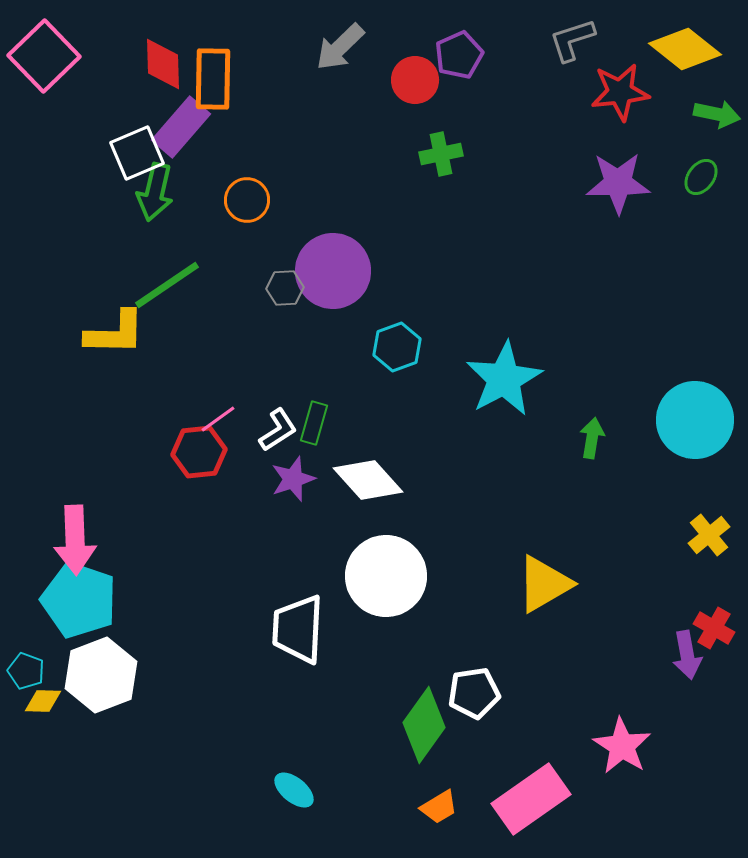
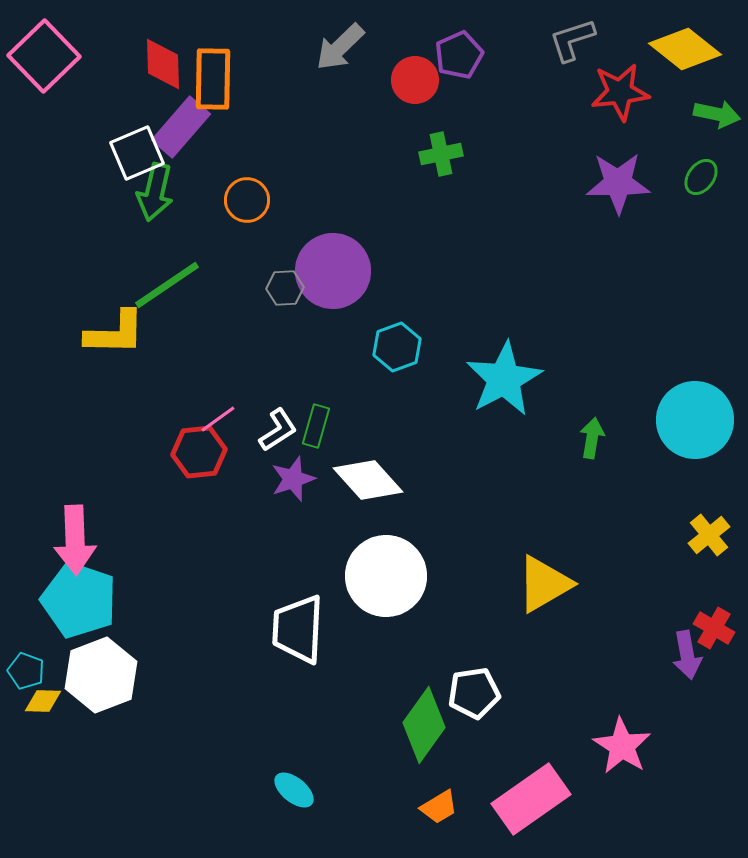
green rectangle at (314, 423): moved 2 px right, 3 px down
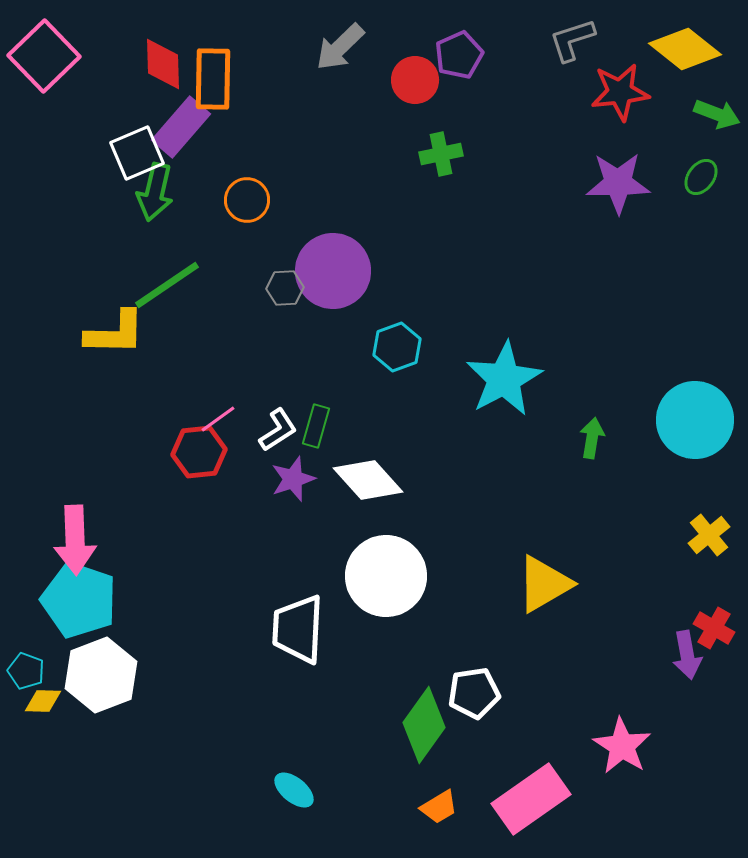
green arrow at (717, 114): rotated 9 degrees clockwise
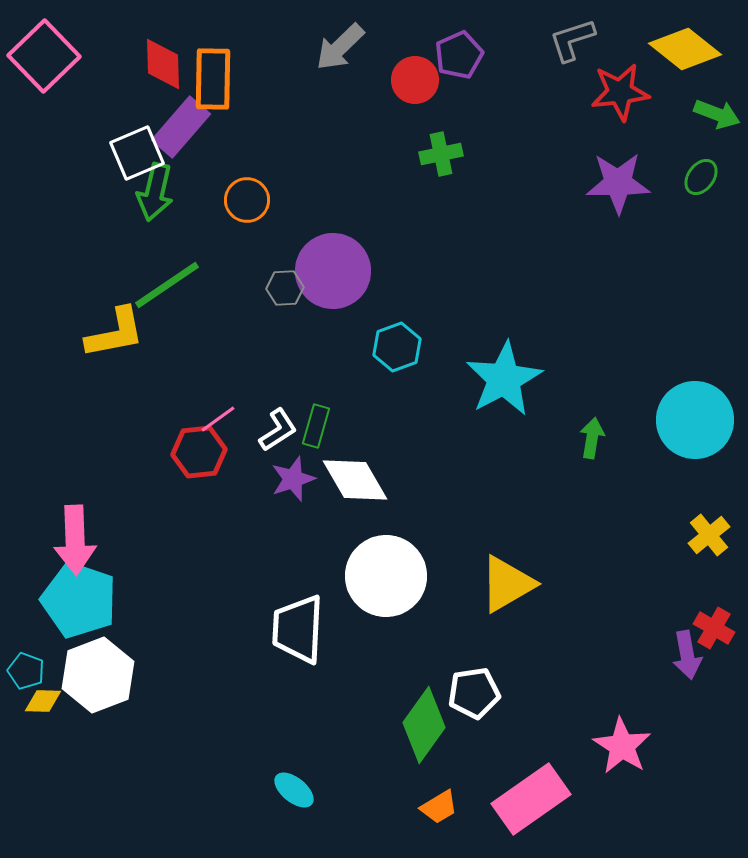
yellow L-shape at (115, 333): rotated 12 degrees counterclockwise
white diamond at (368, 480): moved 13 px left; rotated 12 degrees clockwise
yellow triangle at (544, 584): moved 37 px left
white hexagon at (101, 675): moved 3 px left
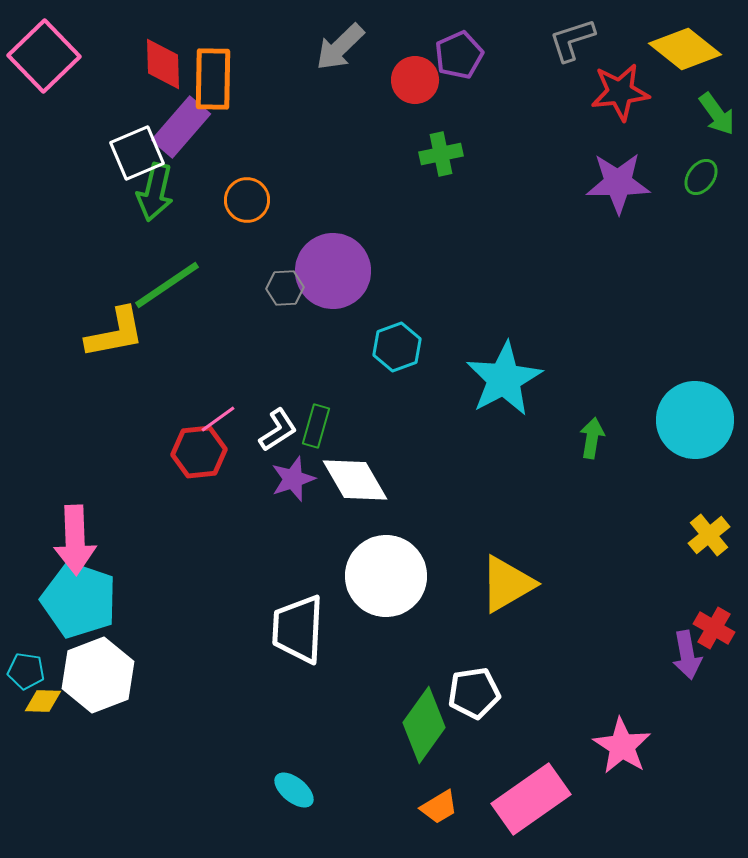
green arrow at (717, 114): rotated 33 degrees clockwise
cyan pentagon at (26, 671): rotated 12 degrees counterclockwise
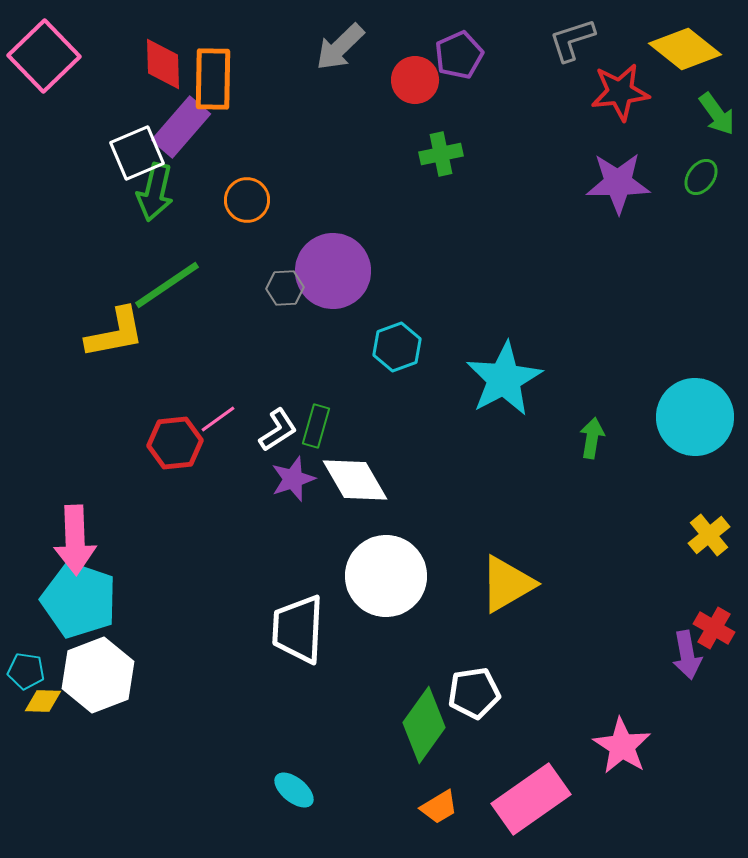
cyan circle at (695, 420): moved 3 px up
red hexagon at (199, 452): moved 24 px left, 9 px up
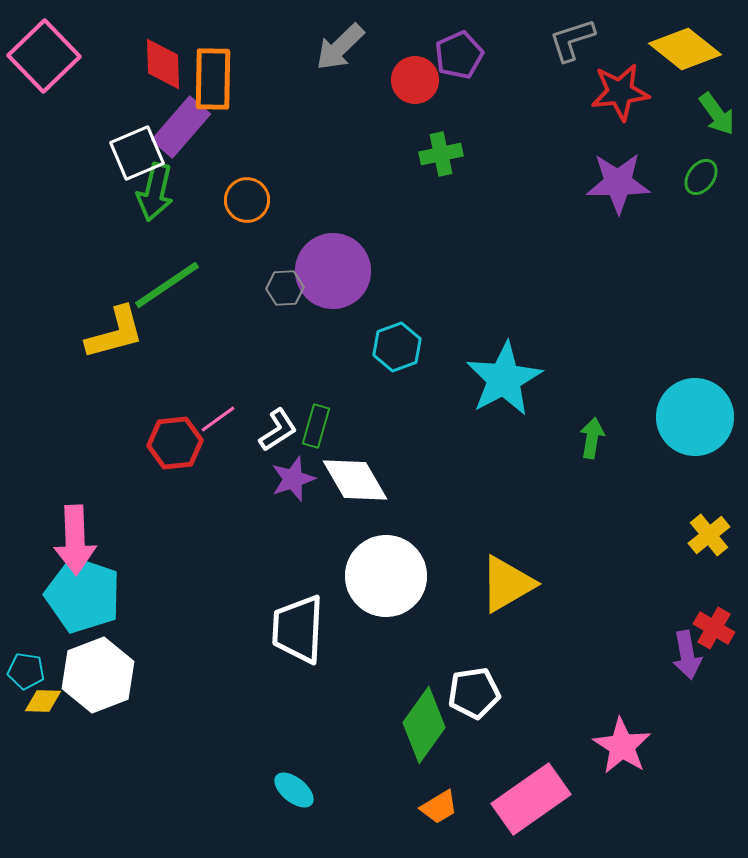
yellow L-shape at (115, 333): rotated 4 degrees counterclockwise
cyan pentagon at (79, 600): moved 4 px right, 5 px up
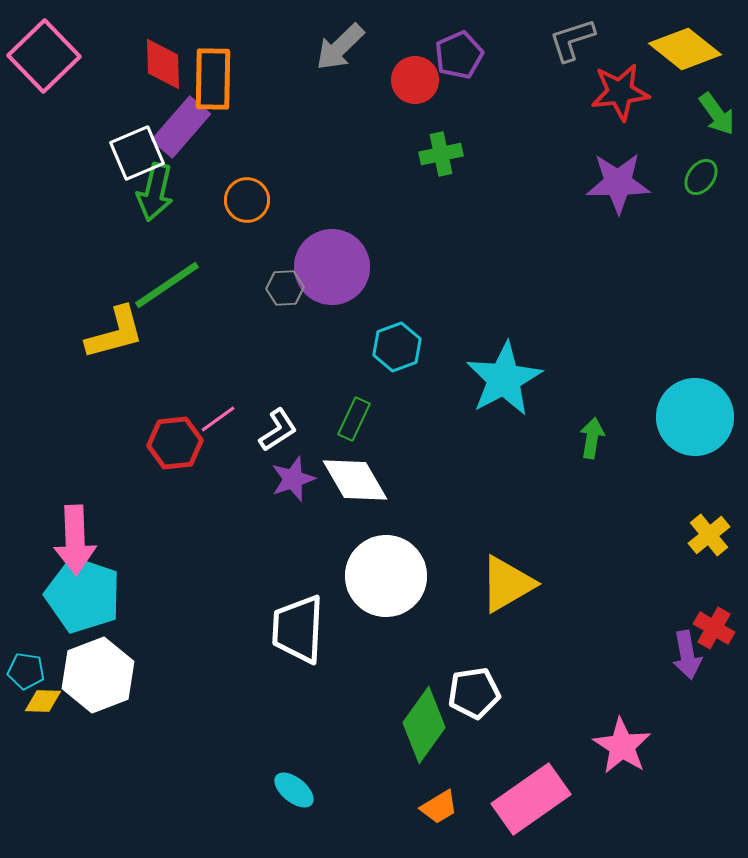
purple circle at (333, 271): moved 1 px left, 4 px up
green rectangle at (316, 426): moved 38 px right, 7 px up; rotated 9 degrees clockwise
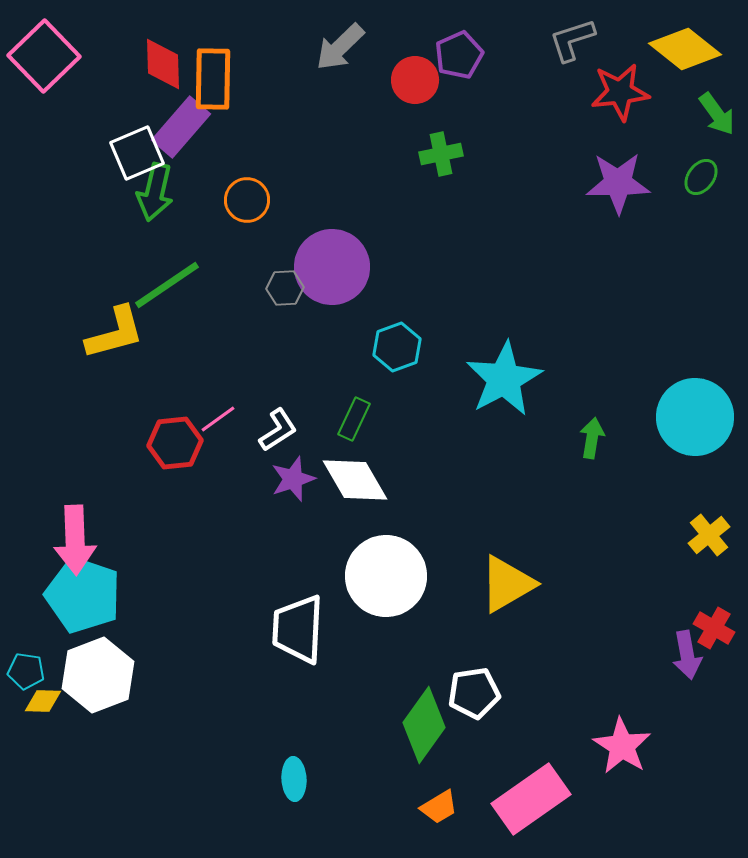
cyan ellipse at (294, 790): moved 11 px up; rotated 48 degrees clockwise
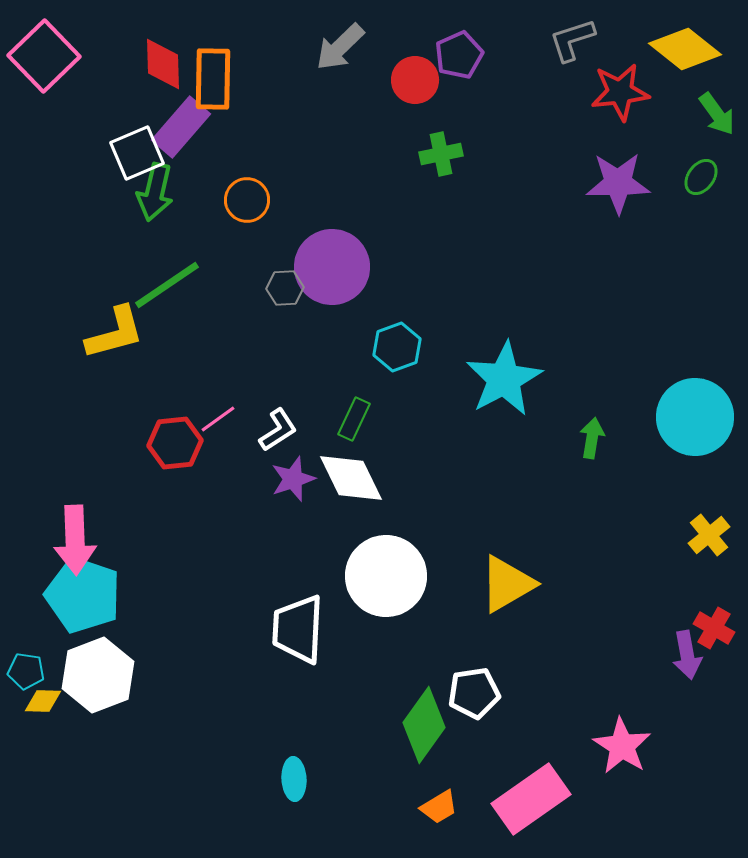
white diamond at (355, 480): moved 4 px left, 2 px up; rotated 4 degrees clockwise
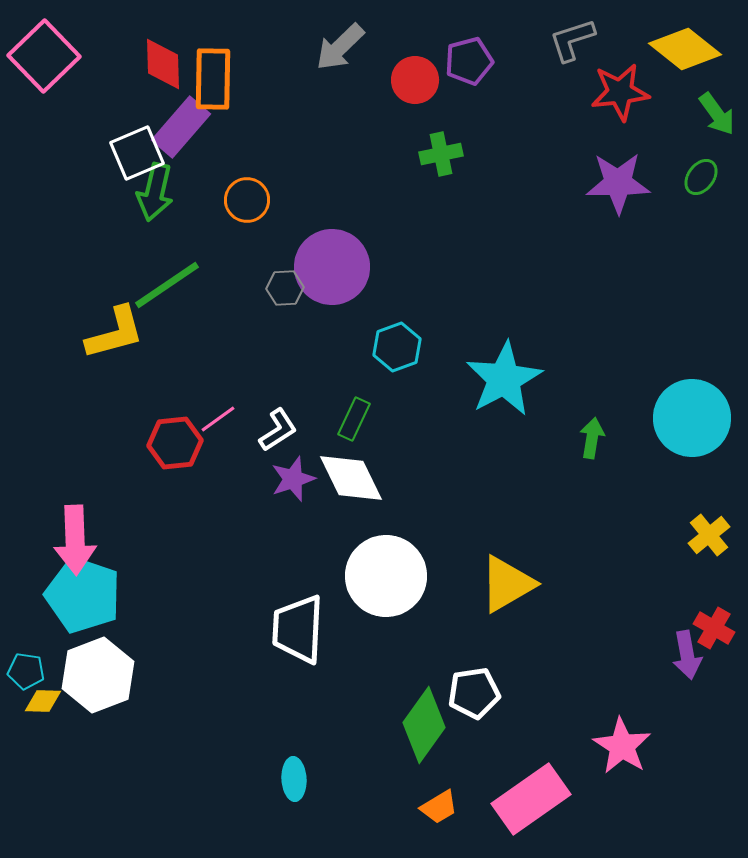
purple pentagon at (459, 55): moved 10 px right, 6 px down; rotated 9 degrees clockwise
cyan circle at (695, 417): moved 3 px left, 1 px down
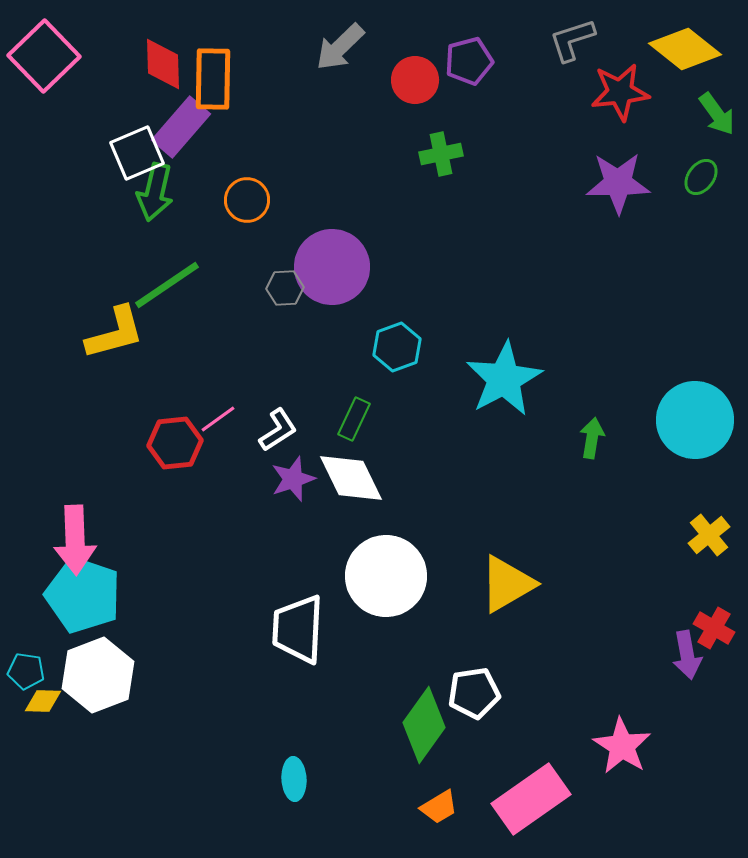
cyan circle at (692, 418): moved 3 px right, 2 px down
